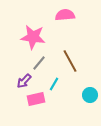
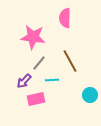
pink semicircle: moved 3 px down; rotated 84 degrees counterclockwise
cyan line: moved 2 px left, 4 px up; rotated 56 degrees clockwise
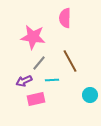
purple arrow: rotated 21 degrees clockwise
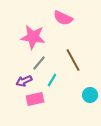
pink semicircle: moved 2 px left; rotated 66 degrees counterclockwise
brown line: moved 3 px right, 1 px up
cyan line: rotated 56 degrees counterclockwise
pink rectangle: moved 1 px left
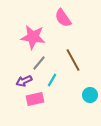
pink semicircle: rotated 30 degrees clockwise
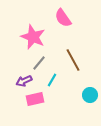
pink star: rotated 15 degrees clockwise
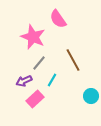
pink semicircle: moved 5 px left, 1 px down
cyan circle: moved 1 px right, 1 px down
pink rectangle: rotated 30 degrees counterclockwise
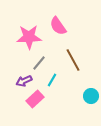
pink semicircle: moved 7 px down
pink star: moved 4 px left; rotated 25 degrees counterclockwise
